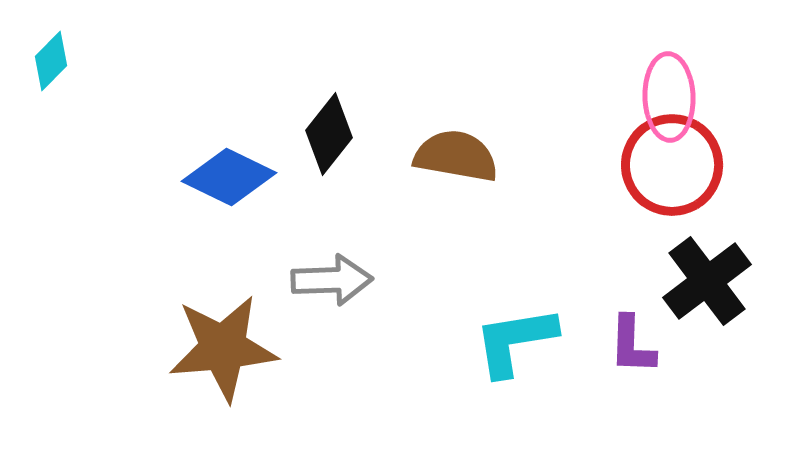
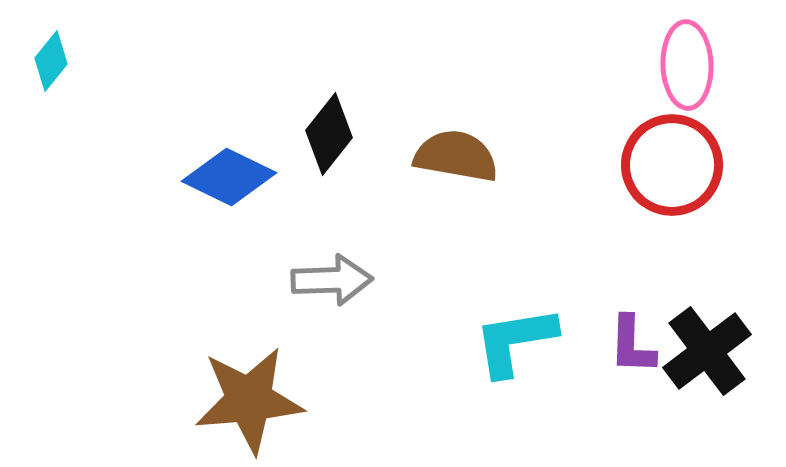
cyan diamond: rotated 6 degrees counterclockwise
pink ellipse: moved 18 px right, 32 px up
black cross: moved 70 px down
brown star: moved 26 px right, 52 px down
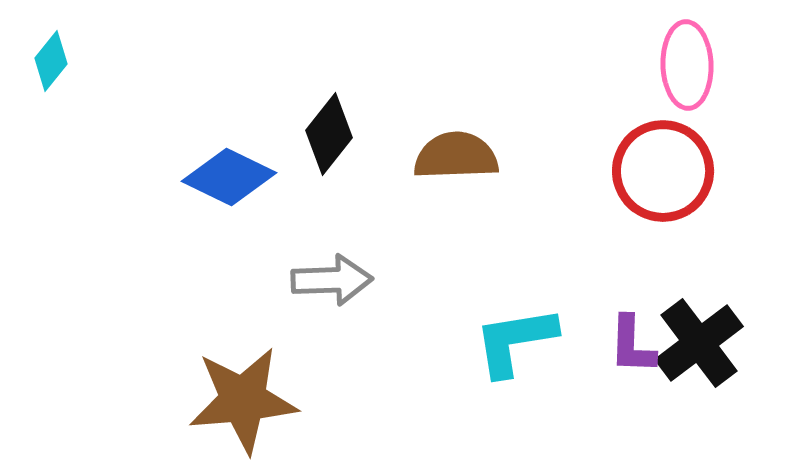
brown semicircle: rotated 12 degrees counterclockwise
red circle: moved 9 px left, 6 px down
black cross: moved 8 px left, 8 px up
brown star: moved 6 px left
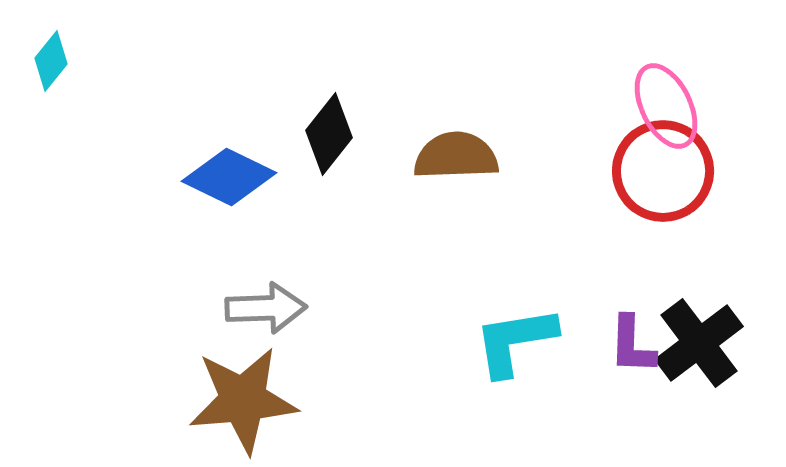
pink ellipse: moved 21 px left, 41 px down; rotated 24 degrees counterclockwise
gray arrow: moved 66 px left, 28 px down
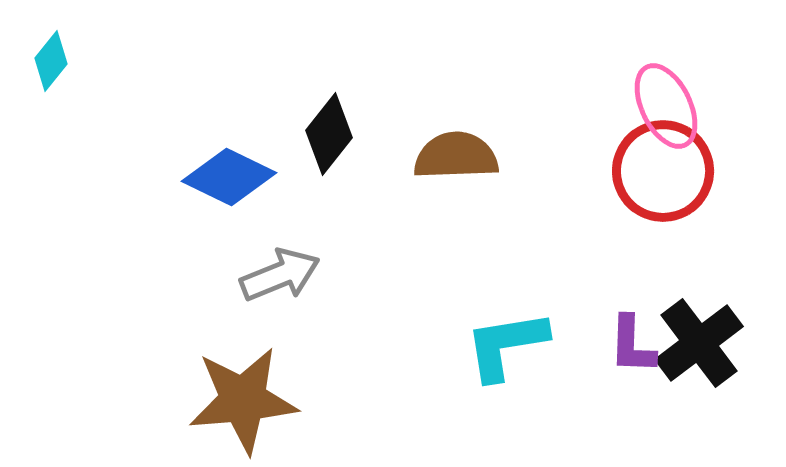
gray arrow: moved 14 px right, 33 px up; rotated 20 degrees counterclockwise
cyan L-shape: moved 9 px left, 4 px down
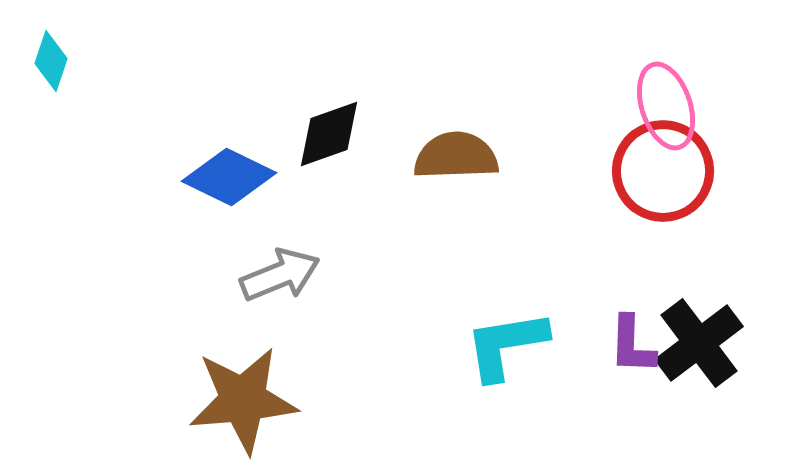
cyan diamond: rotated 20 degrees counterclockwise
pink ellipse: rotated 8 degrees clockwise
black diamond: rotated 32 degrees clockwise
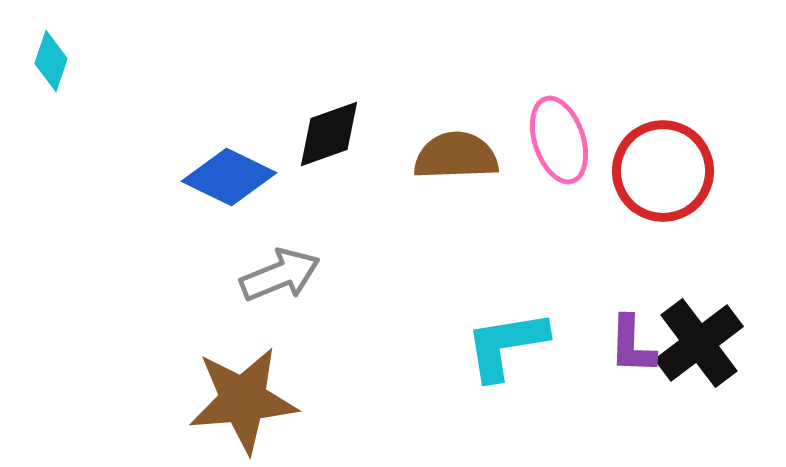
pink ellipse: moved 107 px left, 34 px down
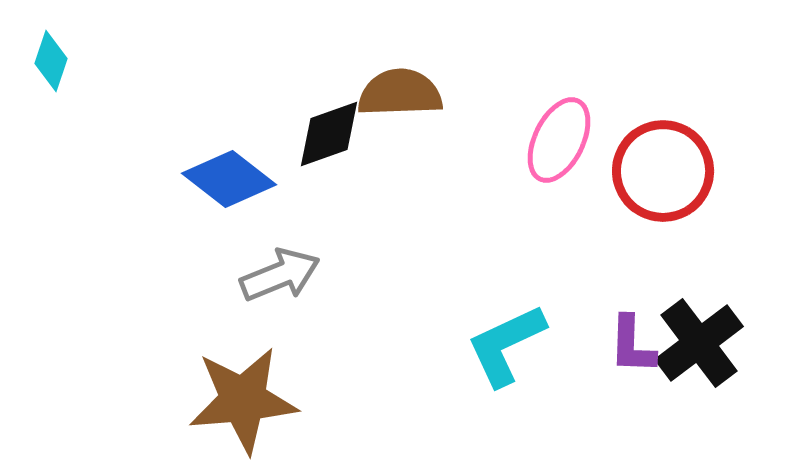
pink ellipse: rotated 44 degrees clockwise
brown semicircle: moved 56 px left, 63 px up
blue diamond: moved 2 px down; rotated 12 degrees clockwise
cyan L-shape: rotated 16 degrees counterclockwise
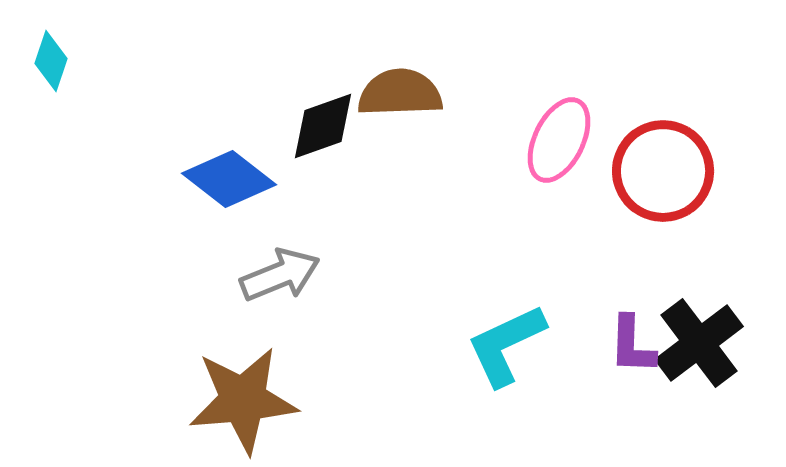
black diamond: moved 6 px left, 8 px up
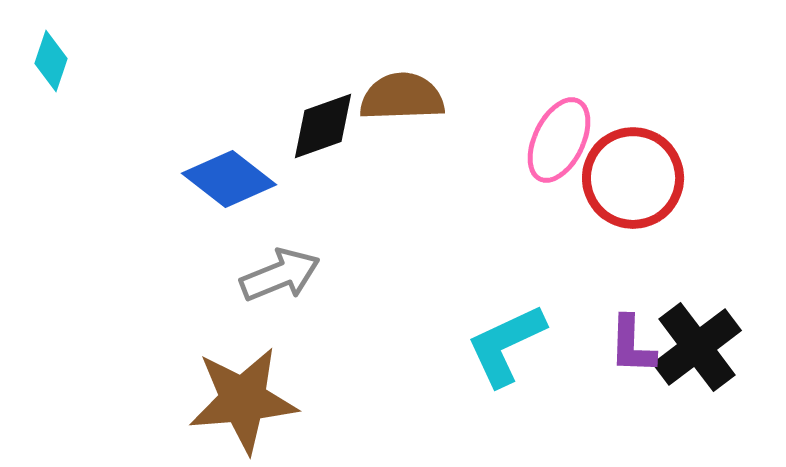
brown semicircle: moved 2 px right, 4 px down
red circle: moved 30 px left, 7 px down
black cross: moved 2 px left, 4 px down
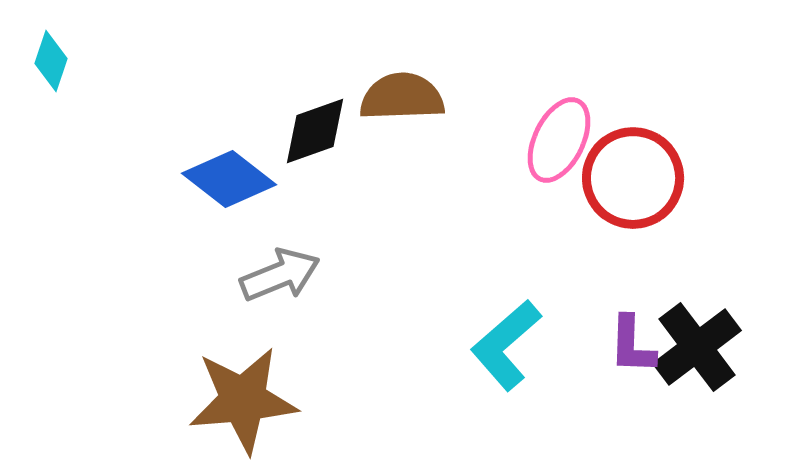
black diamond: moved 8 px left, 5 px down
cyan L-shape: rotated 16 degrees counterclockwise
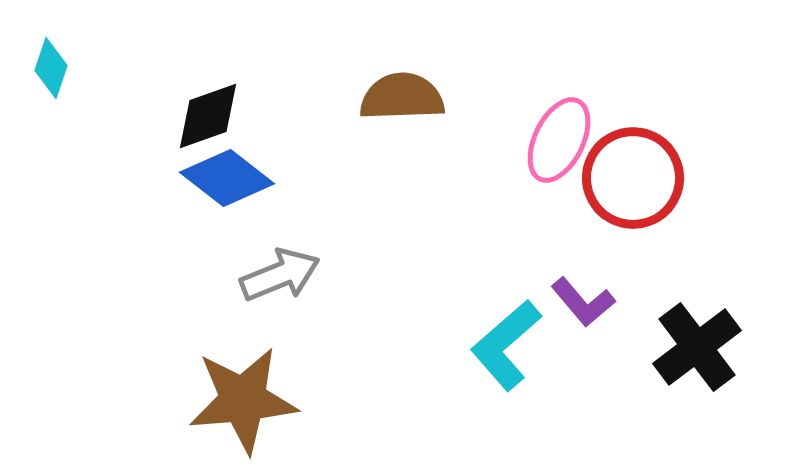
cyan diamond: moved 7 px down
black diamond: moved 107 px left, 15 px up
blue diamond: moved 2 px left, 1 px up
purple L-shape: moved 49 px left, 43 px up; rotated 42 degrees counterclockwise
